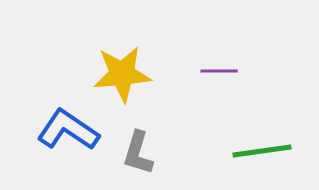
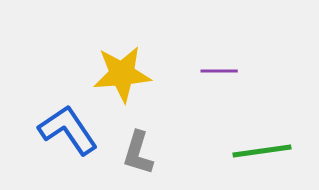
blue L-shape: rotated 22 degrees clockwise
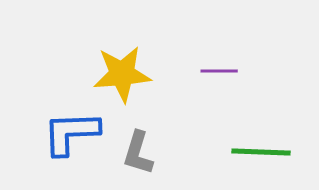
blue L-shape: moved 3 px right, 3 px down; rotated 58 degrees counterclockwise
green line: moved 1 px left, 1 px down; rotated 10 degrees clockwise
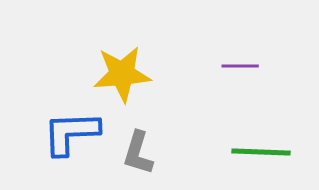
purple line: moved 21 px right, 5 px up
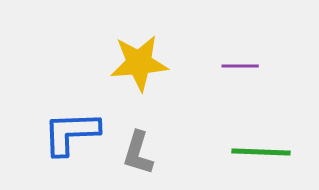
yellow star: moved 17 px right, 11 px up
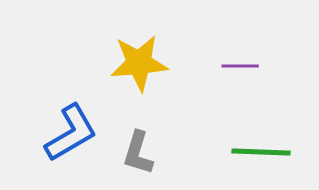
blue L-shape: rotated 152 degrees clockwise
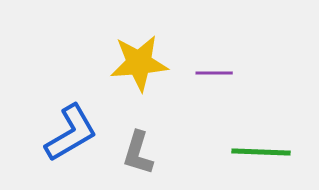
purple line: moved 26 px left, 7 px down
